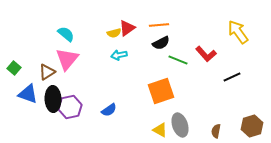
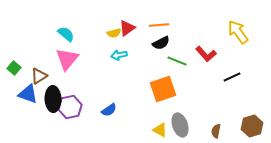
green line: moved 1 px left, 1 px down
brown triangle: moved 8 px left, 4 px down
orange square: moved 2 px right, 2 px up
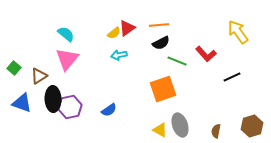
yellow semicircle: rotated 24 degrees counterclockwise
blue triangle: moved 6 px left, 9 px down
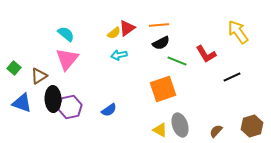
red L-shape: rotated 10 degrees clockwise
brown semicircle: rotated 32 degrees clockwise
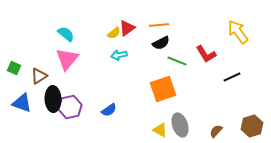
green square: rotated 16 degrees counterclockwise
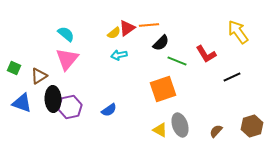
orange line: moved 10 px left
black semicircle: rotated 18 degrees counterclockwise
